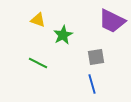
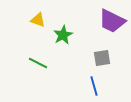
gray square: moved 6 px right, 1 px down
blue line: moved 2 px right, 2 px down
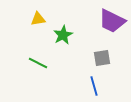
yellow triangle: moved 1 px up; rotated 28 degrees counterclockwise
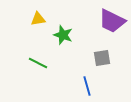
green star: rotated 24 degrees counterclockwise
blue line: moved 7 px left
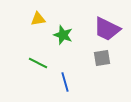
purple trapezoid: moved 5 px left, 8 px down
blue line: moved 22 px left, 4 px up
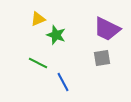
yellow triangle: rotated 14 degrees counterclockwise
green star: moved 7 px left
blue line: moved 2 px left; rotated 12 degrees counterclockwise
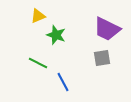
yellow triangle: moved 3 px up
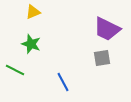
yellow triangle: moved 5 px left, 4 px up
green star: moved 25 px left, 9 px down
green line: moved 23 px left, 7 px down
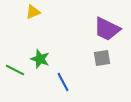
green star: moved 9 px right, 15 px down
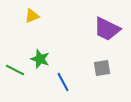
yellow triangle: moved 1 px left, 4 px down
gray square: moved 10 px down
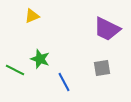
blue line: moved 1 px right
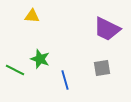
yellow triangle: rotated 28 degrees clockwise
blue line: moved 1 px right, 2 px up; rotated 12 degrees clockwise
